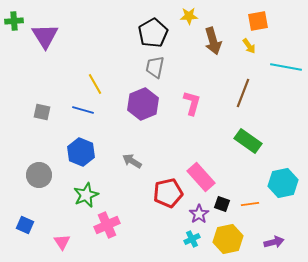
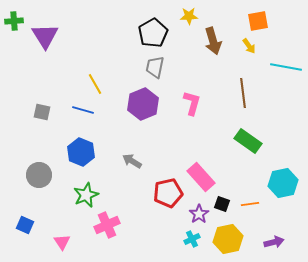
brown line: rotated 28 degrees counterclockwise
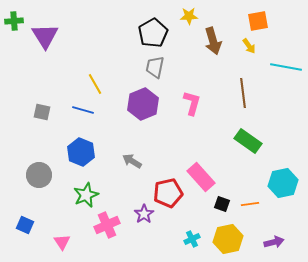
purple star: moved 55 px left
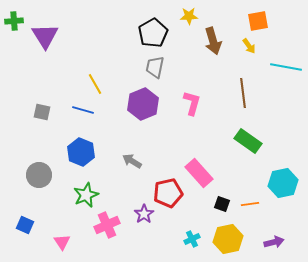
pink rectangle: moved 2 px left, 4 px up
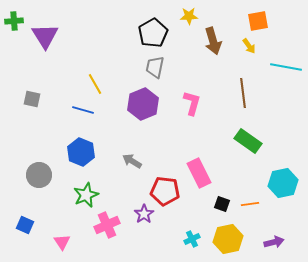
gray square: moved 10 px left, 13 px up
pink rectangle: rotated 16 degrees clockwise
red pentagon: moved 3 px left, 2 px up; rotated 20 degrees clockwise
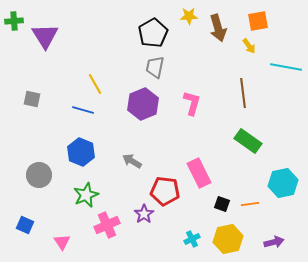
brown arrow: moved 5 px right, 13 px up
